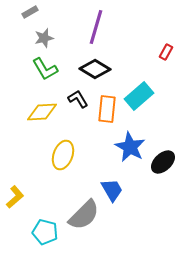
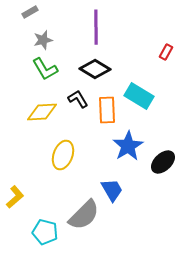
purple line: rotated 16 degrees counterclockwise
gray star: moved 1 px left, 2 px down
cyan rectangle: rotated 72 degrees clockwise
orange rectangle: moved 1 px down; rotated 8 degrees counterclockwise
blue star: moved 2 px left, 1 px up; rotated 12 degrees clockwise
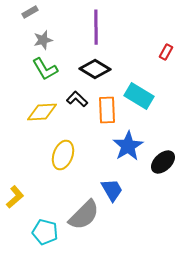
black L-shape: moved 1 px left; rotated 15 degrees counterclockwise
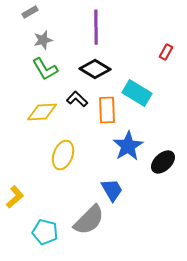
cyan rectangle: moved 2 px left, 3 px up
gray semicircle: moved 5 px right, 5 px down
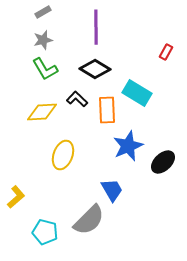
gray rectangle: moved 13 px right
blue star: rotated 8 degrees clockwise
yellow L-shape: moved 1 px right
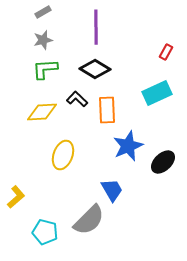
green L-shape: rotated 116 degrees clockwise
cyan rectangle: moved 20 px right; rotated 56 degrees counterclockwise
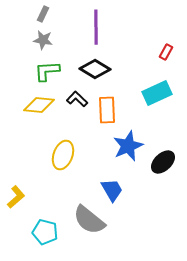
gray rectangle: moved 2 px down; rotated 35 degrees counterclockwise
gray star: rotated 24 degrees clockwise
green L-shape: moved 2 px right, 2 px down
yellow diamond: moved 3 px left, 7 px up; rotated 8 degrees clockwise
gray semicircle: rotated 84 degrees clockwise
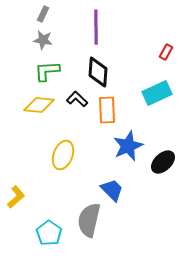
black diamond: moved 3 px right, 3 px down; rotated 64 degrees clockwise
blue trapezoid: rotated 15 degrees counterclockwise
gray semicircle: rotated 64 degrees clockwise
cyan pentagon: moved 4 px right, 1 px down; rotated 20 degrees clockwise
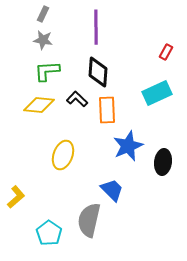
black ellipse: rotated 40 degrees counterclockwise
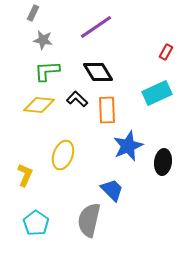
gray rectangle: moved 10 px left, 1 px up
purple line: rotated 56 degrees clockwise
black diamond: rotated 36 degrees counterclockwise
yellow L-shape: moved 9 px right, 22 px up; rotated 25 degrees counterclockwise
cyan pentagon: moved 13 px left, 10 px up
